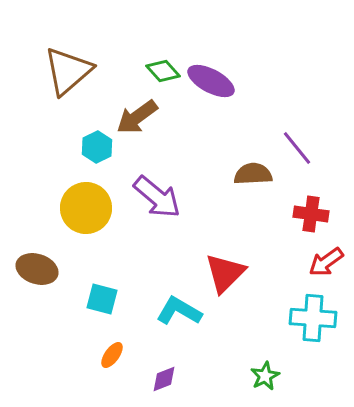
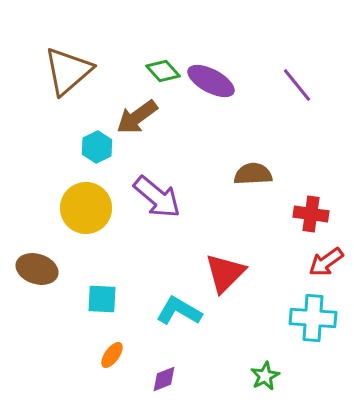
purple line: moved 63 px up
cyan square: rotated 12 degrees counterclockwise
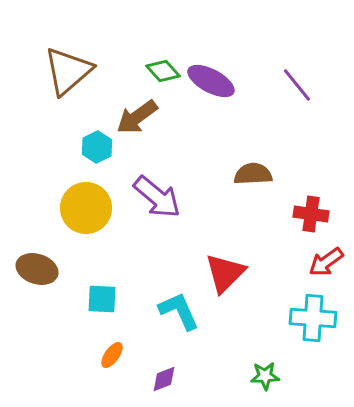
cyan L-shape: rotated 36 degrees clockwise
green star: rotated 24 degrees clockwise
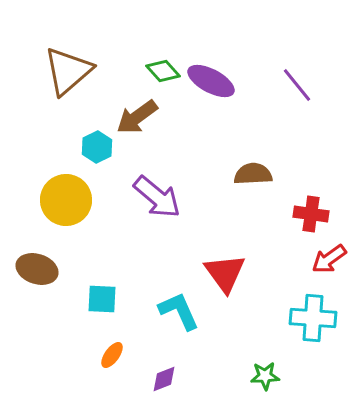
yellow circle: moved 20 px left, 8 px up
red arrow: moved 3 px right, 3 px up
red triangle: rotated 21 degrees counterclockwise
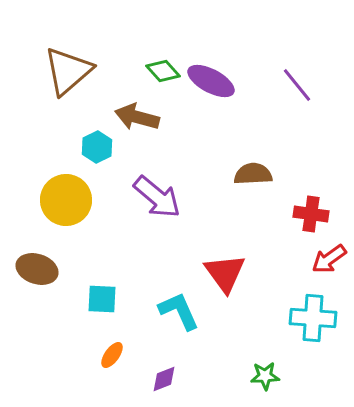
brown arrow: rotated 51 degrees clockwise
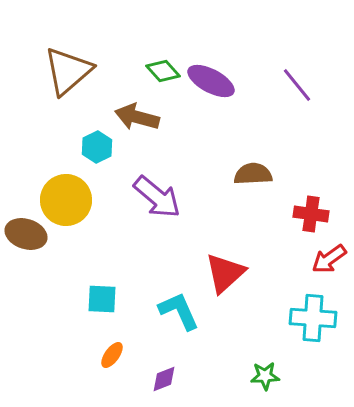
brown ellipse: moved 11 px left, 35 px up
red triangle: rotated 24 degrees clockwise
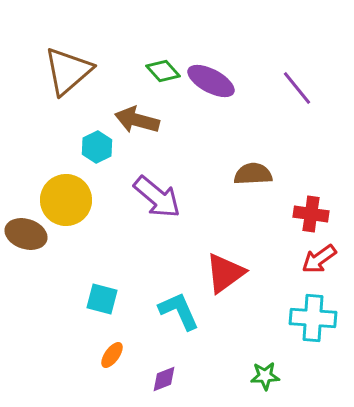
purple line: moved 3 px down
brown arrow: moved 3 px down
red arrow: moved 10 px left
red triangle: rotated 6 degrees clockwise
cyan square: rotated 12 degrees clockwise
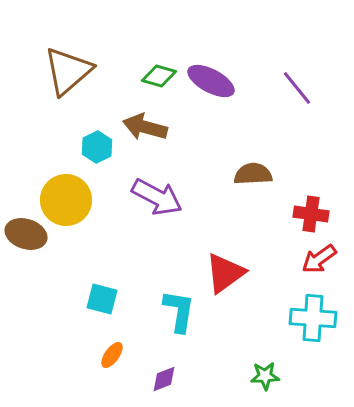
green diamond: moved 4 px left, 5 px down; rotated 32 degrees counterclockwise
brown arrow: moved 8 px right, 7 px down
purple arrow: rotated 12 degrees counterclockwise
cyan L-shape: rotated 33 degrees clockwise
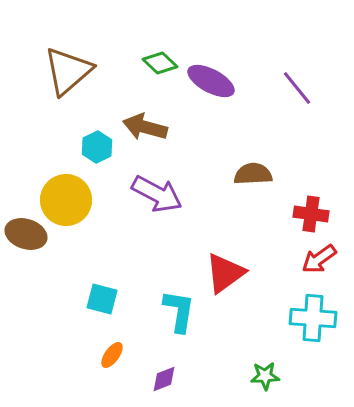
green diamond: moved 1 px right, 13 px up; rotated 28 degrees clockwise
purple arrow: moved 3 px up
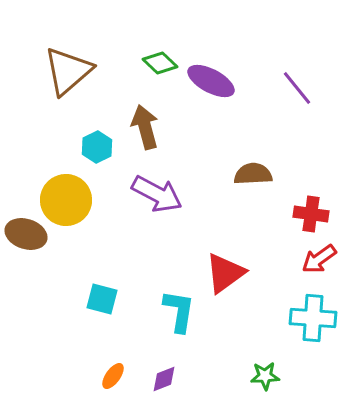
brown arrow: rotated 60 degrees clockwise
orange ellipse: moved 1 px right, 21 px down
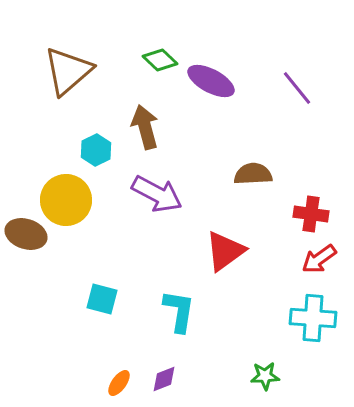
green diamond: moved 3 px up
cyan hexagon: moved 1 px left, 3 px down
red triangle: moved 22 px up
orange ellipse: moved 6 px right, 7 px down
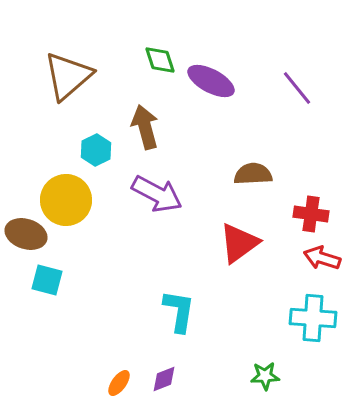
green diamond: rotated 28 degrees clockwise
brown triangle: moved 5 px down
red triangle: moved 14 px right, 8 px up
red arrow: moved 3 px right, 1 px up; rotated 54 degrees clockwise
cyan square: moved 55 px left, 19 px up
